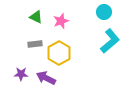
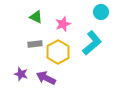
cyan circle: moved 3 px left
pink star: moved 2 px right, 3 px down
cyan L-shape: moved 18 px left, 2 px down
yellow hexagon: moved 1 px left, 1 px up
purple star: rotated 16 degrees clockwise
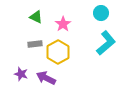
cyan circle: moved 1 px down
pink star: rotated 14 degrees counterclockwise
cyan L-shape: moved 14 px right
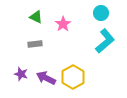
cyan L-shape: moved 1 px left, 2 px up
yellow hexagon: moved 15 px right, 25 px down
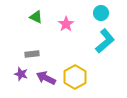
pink star: moved 3 px right
gray rectangle: moved 3 px left, 10 px down
yellow hexagon: moved 2 px right
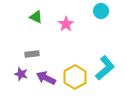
cyan circle: moved 2 px up
cyan L-shape: moved 27 px down
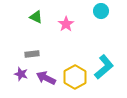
cyan L-shape: moved 1 px left, 1 px up
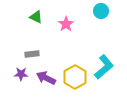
purple star: rotated 16 degrees counterclockwise
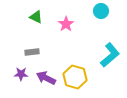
gray rectangle: moved 2 px up
cyan L-shape: moved 6 px right, 12 px up
yellow hexagon: rotated 15 degrees counterclockwise
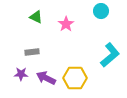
yellow hexagon: moved 1 px down; rotated 15 degrees counterclockwise
